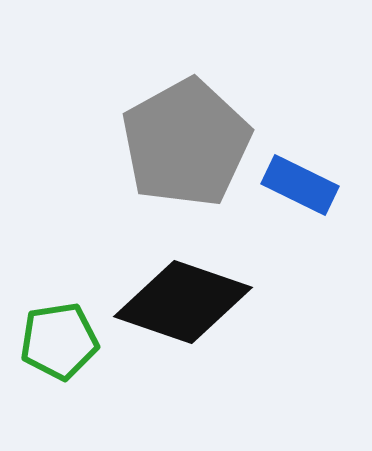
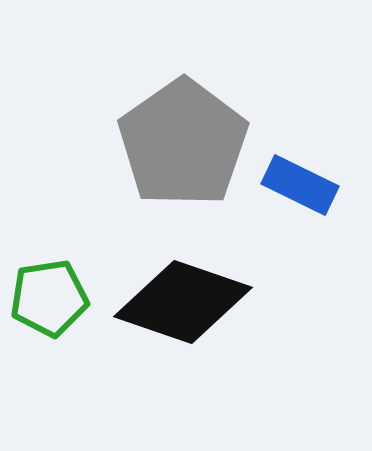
gray pentagon: moved 3 px left; rotated 6 degrees counterclockwise
green pentagon: moved 10 px left, 43 px up
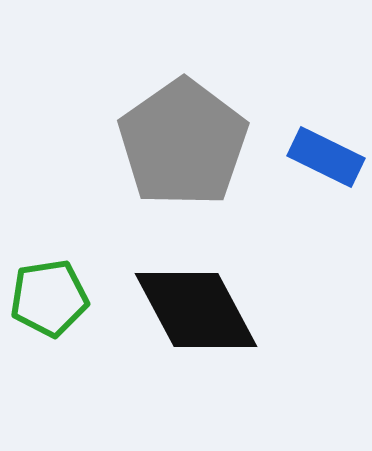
blue rectangle: moved 26 px right, 28 px up
black diamond: moved 13 px right, 8 px down; rotated 43 degrees clockwise
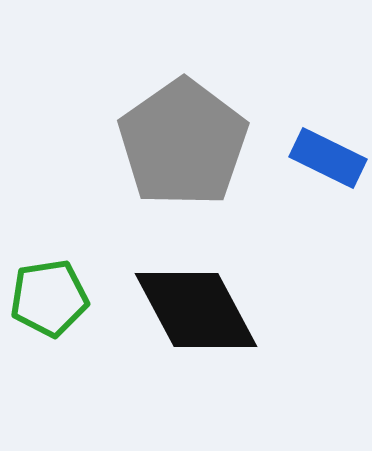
blue rectangle: moved 2 px right, 1 px down
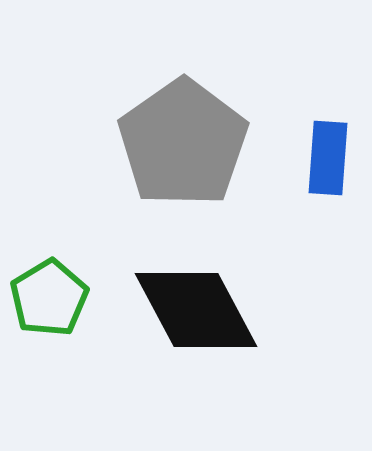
blue rectangle: rotated 68 degrees clockwise
green pentagon: rotated 22 degrees counterclockwise
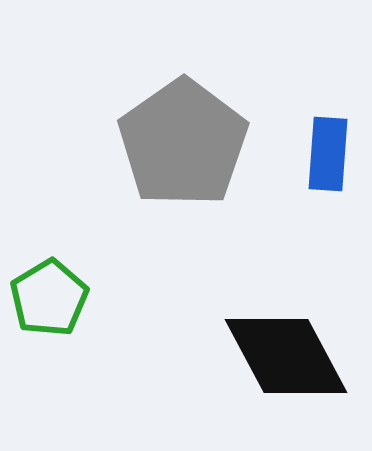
blue rectangle: moved 4 px up
black diamond: moved 90 px right, 46 px down
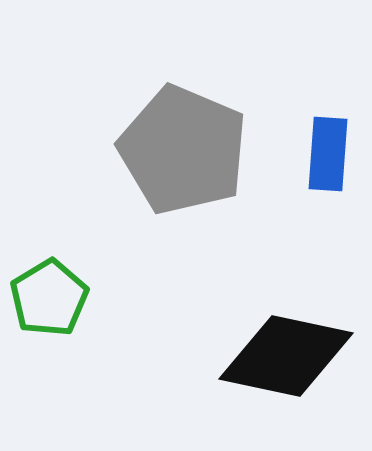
gray pentagon: moved 7 px down; rotated 14 degrees counterclockwise
black diamond: rotated 50 degrees counterclockwise
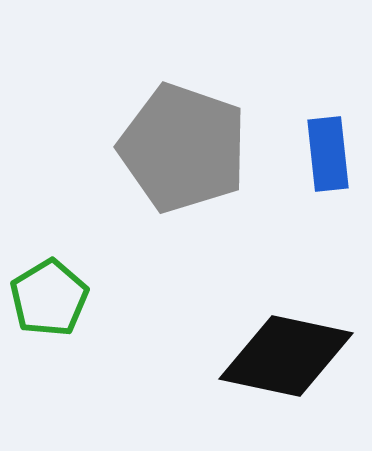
gray pentagon: moved 2 px up; rotated 4 degrees counterclockwise
blue rectangle: rotated 10 degrees counterclockwise
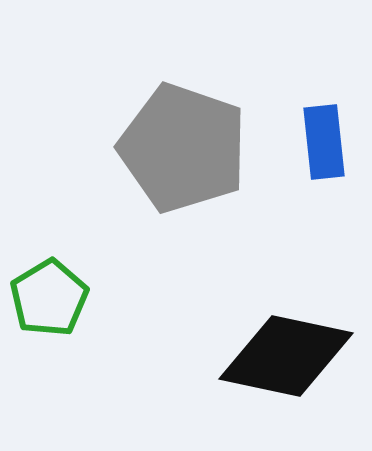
blue rectangle: moved 4 px left, 12 px up
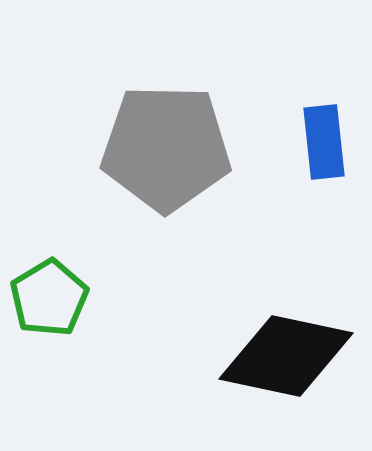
gray pentagon: moved 17 px left; rotated 18 degrees counterclockwise
